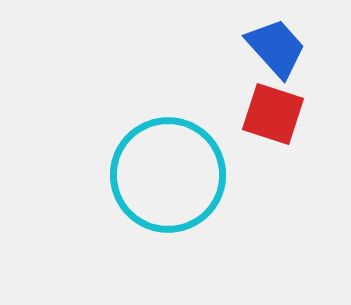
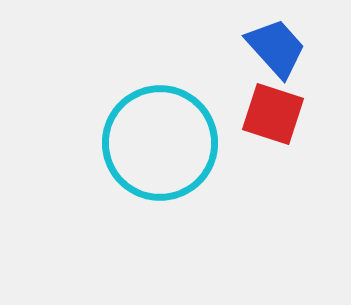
cyan circle: moved 8 px left, 32 px up
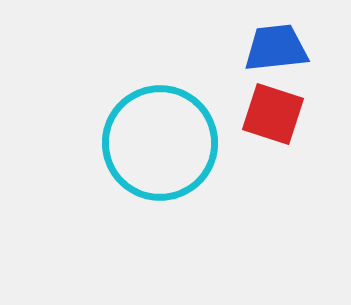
blue trapezoid: rotated 54 degrees counterclockwise
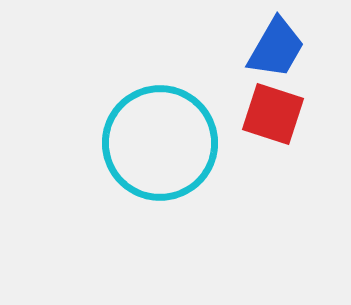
blue trapezoid: rotated 126 degrees clockwise
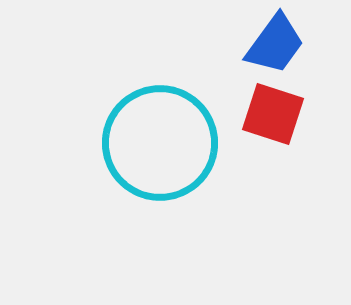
blue trapezoid: moved 1 px left, 4 px up; rotated 6 degrees clockwise
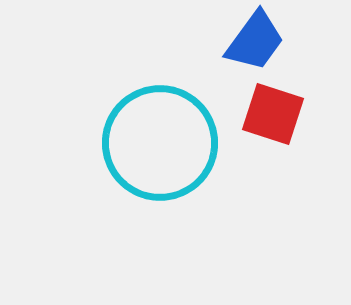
blue trapezoid: moved 20 px left, 3 px up
